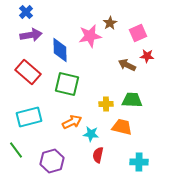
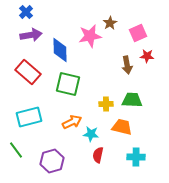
brown arrow: rotated 126 degrees counterclockwise
green square: moved 1 px right
cyan cross: moved 3 px left, 5 px up
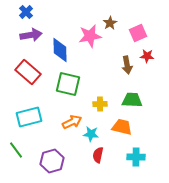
yellow cross: moved 6 px left
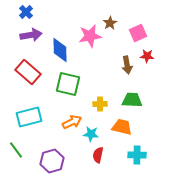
cyan cross: moved 1 px right, 2 px up
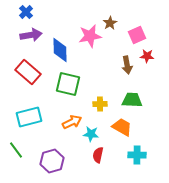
pink square: moved 1 px left, 2 px down
orange trapezoid: rotated 15 degrees clockwise
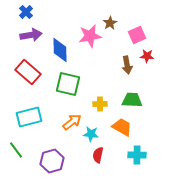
orange arrow: rotated 12 degrees counterclockwise
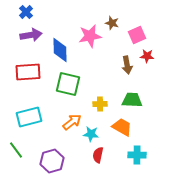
brown star: moved 2 px right; rotated 24 degrees counterclockwise
red rectangle: rotated 45 degrees counterclockwise
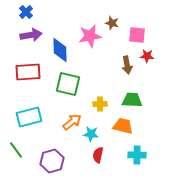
pink square: rotated 30 degrees clockwise
orange trapezoid: moved 1 px right, 1 px up; rotated 15 degrees counterclockwise
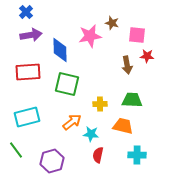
green square: moved 1 px left
cyan rectangle: moved 2 px left
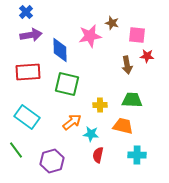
yellow cross: moved 1 px down
cyan rectangle: rotated 50 degrees clockwise
